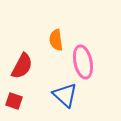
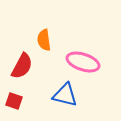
orange semicircle: moved 12 px left
pink ellipse: rotated 60 degrees counterclockwise
blue triangle: rotated 28 degrees counterclockwise
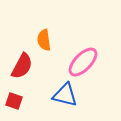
pink ellipse: rotated 64 degrees counterclockwise
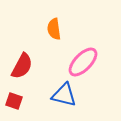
orange semicircle: moved 10 px right, 11 px up
blue triangle: moved 1 px left
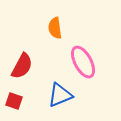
orange semicircle: moved 1 px right, 1 px up
pink ellipse: rotated 72 degrees counterclockwise
blue triangle: moved 4 px left; rotated 36 degrees counterclockwise
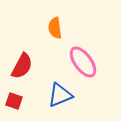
pink ellipse: rotated 8 degrees counterclockwise
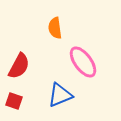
red semicircle: moved 3 px left
